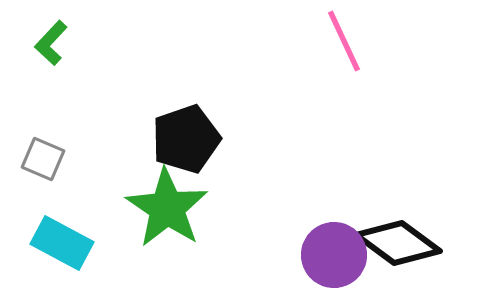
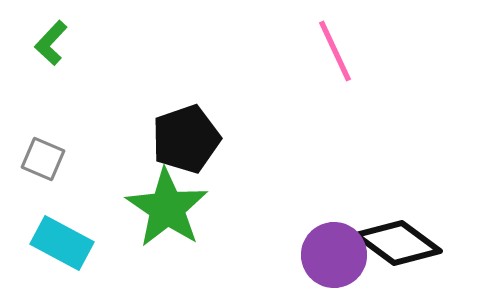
pink line: moved 9 px left, 10 px down
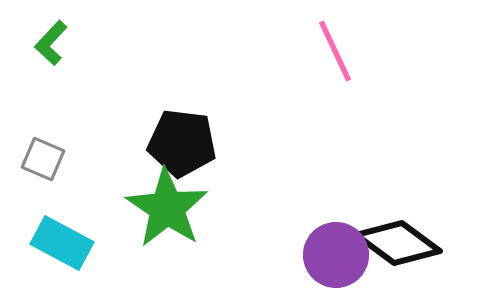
black pentagon: moved 4 px left, 4 px down; rotated 26 degrees clockwise
purple circle: moved 2 px right
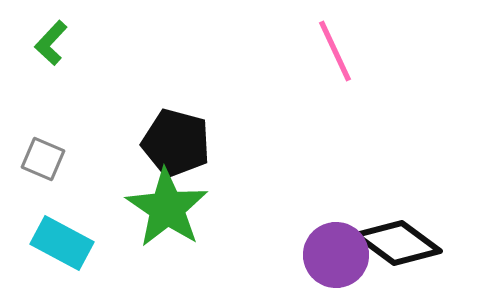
black pentagon: moved 6 px left; rotated 8 degrees clockwise
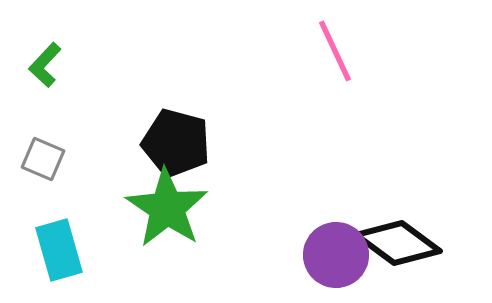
green L-shape: moved 6 px left, 22 px down
cyan rectangle: moved 3 px left, 7 px down; rotated 46 degrees clockwise
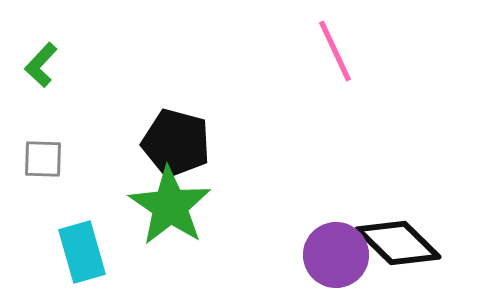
green L-shape: moved 4 px left
gray square: rotated 21 degrees counterclockwise
green star: moved 3 px right, 2 px up
black diamond: rotated 8 degrees clockwise
cyan rectangle: moved 23 px right, 2 px down
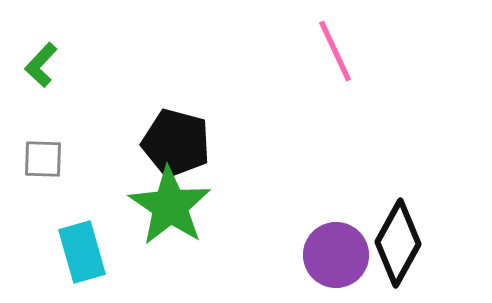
black diamond: rotated 74 degrees clockwise
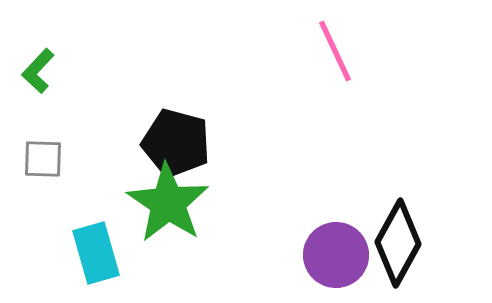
green L-shape: moved 3 px left, 6 px down
green star: moved 2 px left, 3 px up
cyan rectangle: moved 14 px right, 1 px down
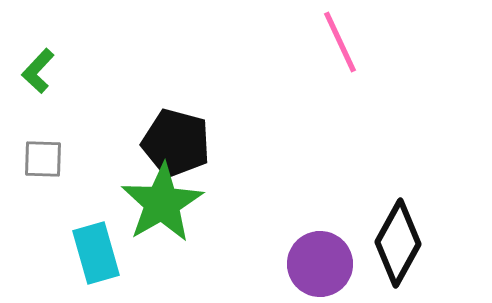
pink line: moved 5 px right, 9 px up
green star: moved 6 px left; rotated 8 degrees clockwise
purple circle: moved 16 px left, 9 px down
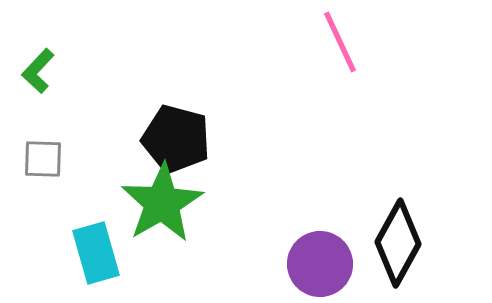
black pentagon: moved 4 px up
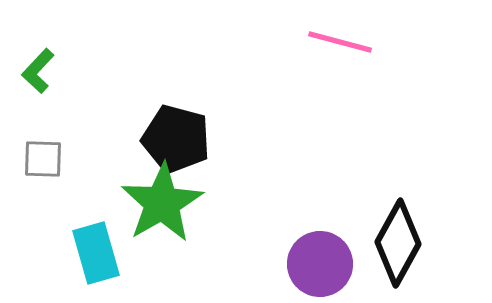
pink line: rotated 50 degrees counterclockwise
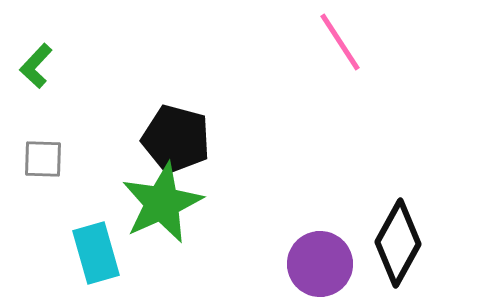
pink line: rotated 42 degrees clockwise
green L-shape: moved 2 px left, 5 px up
green star: rotated 6 degrees clockwise
